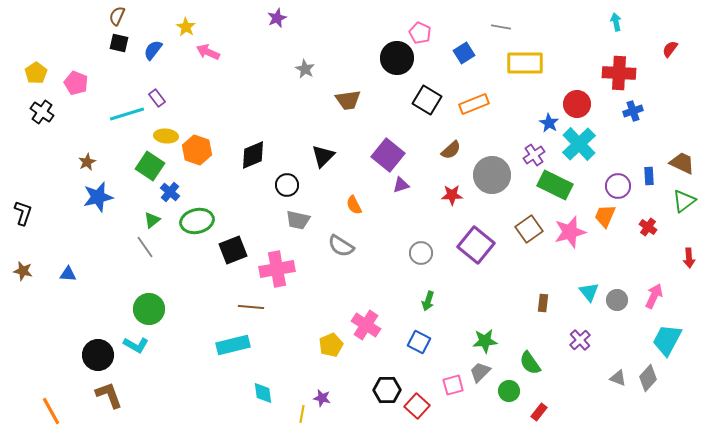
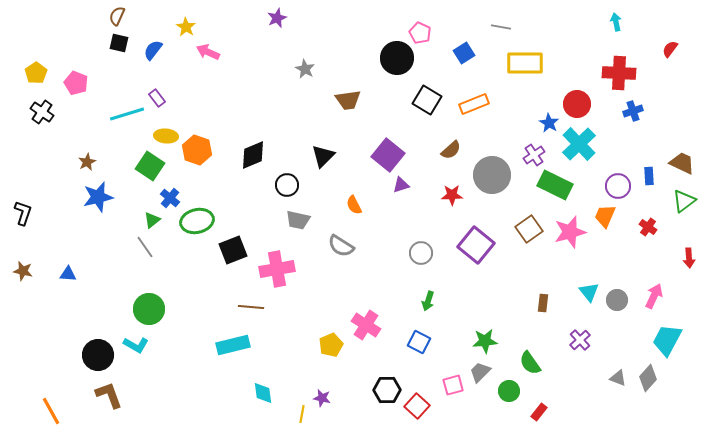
blue cross at (170, 192): moved 6 px down
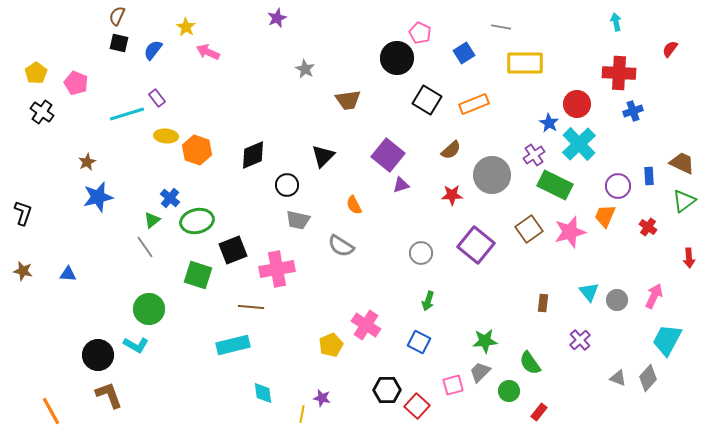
green square at (150, 166): moved 48 px right, 109 px down; rotated 16 degrees counterclockwise
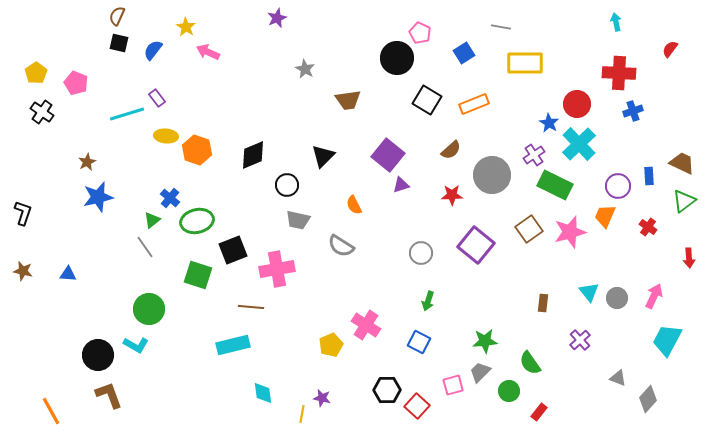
gray circle at (617, 300): moved 2 px up
gray diamond at (648, 378): moved 21 px down
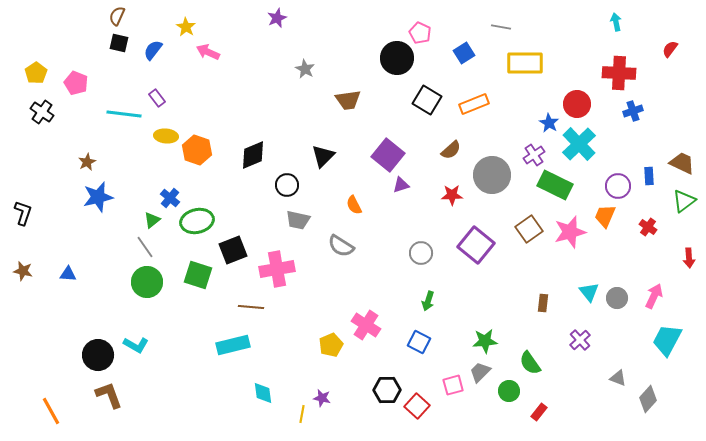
cyan line at (127, 114): moved 3 px left; rotated 24 degrees clockwise
green circle at (149, 309): moved 2 px left, 27 px up
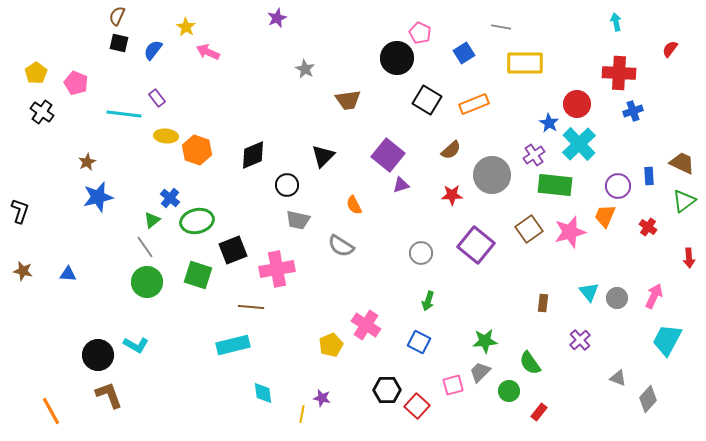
green rectangle at (555, 185): rotated 20 degrees counterclockwise
black L-shape at (23, 213): moved 3 px left, 2 px up
